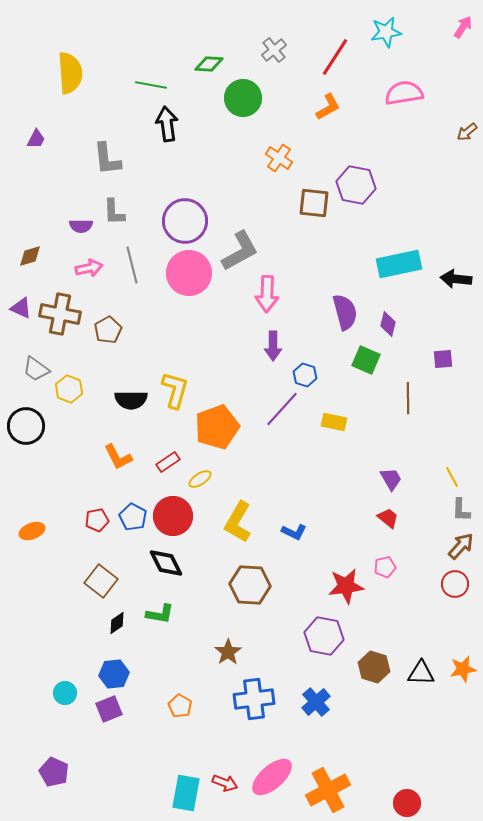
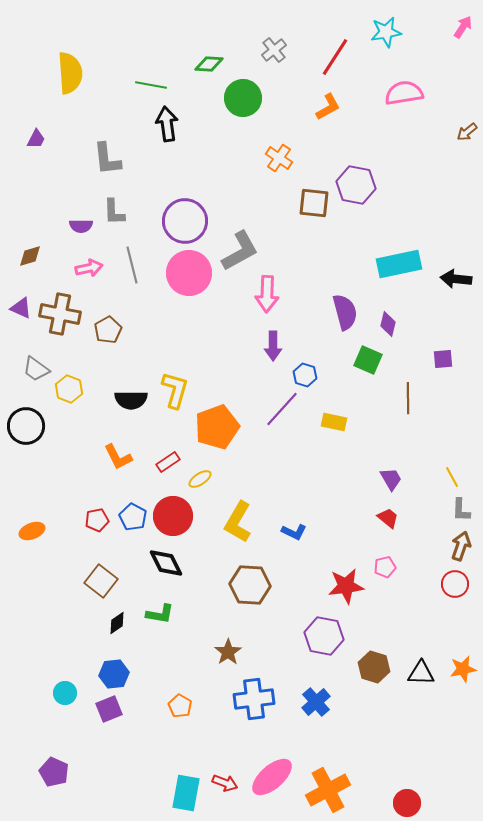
green square at (366, 360): moved 2 px right
brown arrow at (461, 546): rotated 24 degrees counterclockwise
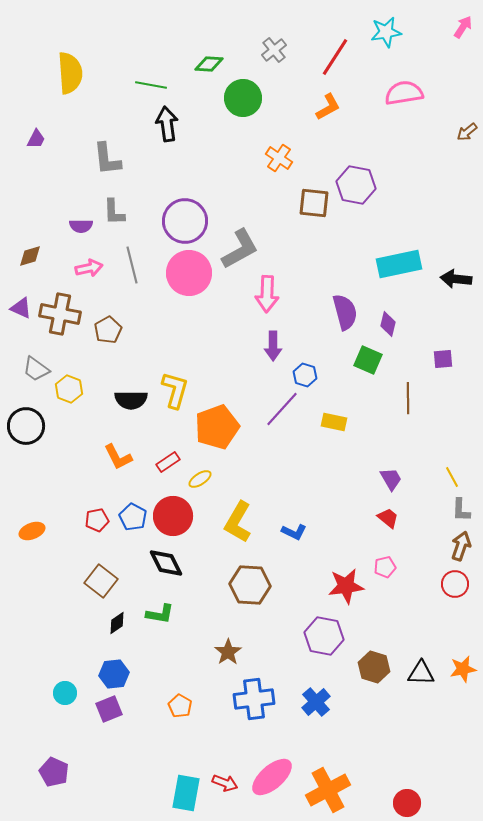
gray L-shape at (240, 251): moved 2 px up
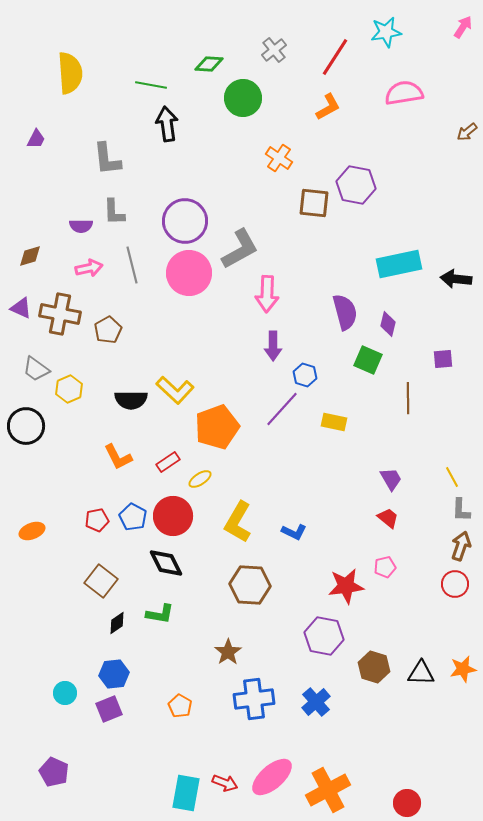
yellow hexagon at (69, 389): rotated 16 degrees clockwise
yellow L-shape at (175, 390): rotated 117 degrees clockwise
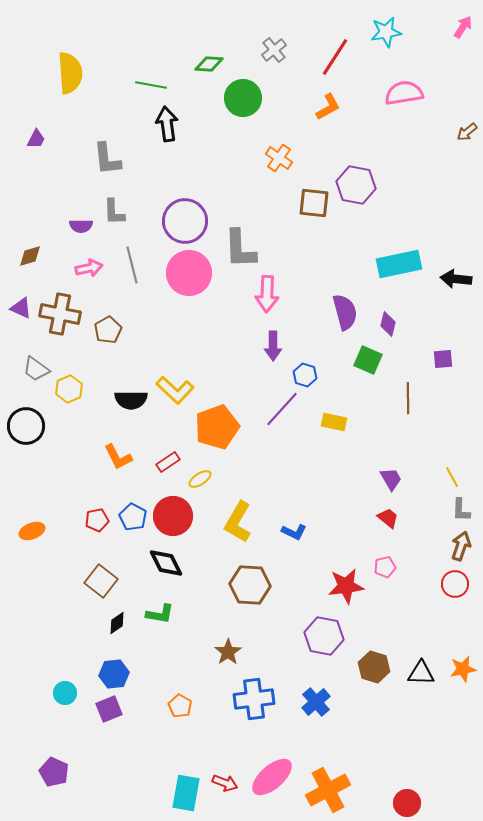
gray L-shape at (240, 249): rotated 117 degrees clockwise
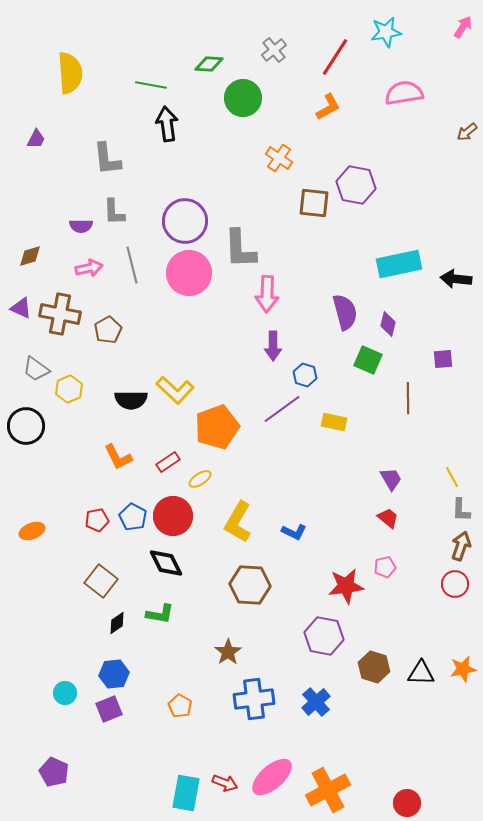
purple line at (282, 409): rotated 12 degrees clockwise
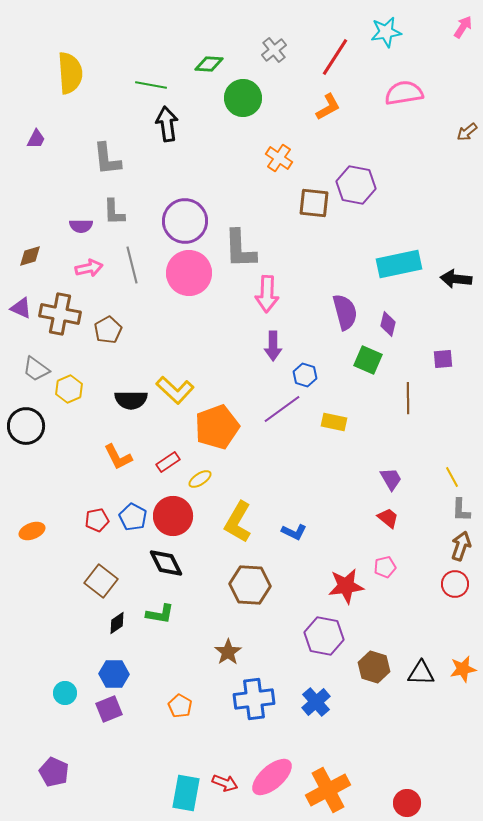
blue hexagon at (114, 674): rotated 8 degrees clockwise
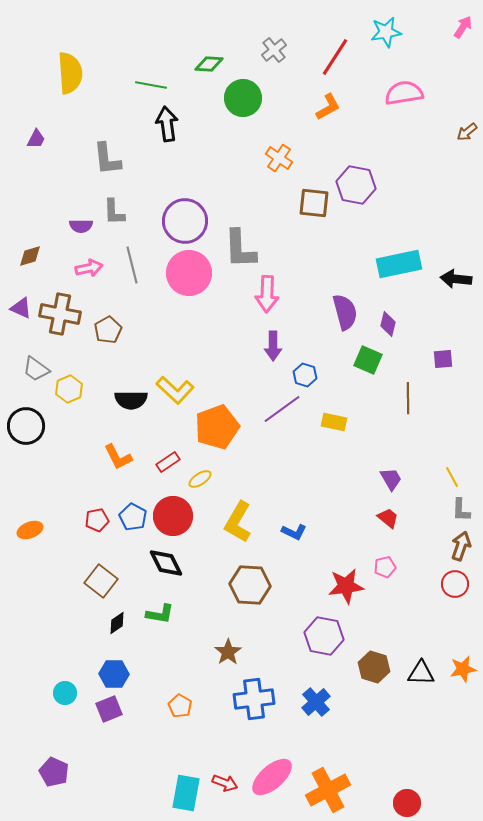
orange ellipse at (32, 531): moved 2 px left, 1 px up
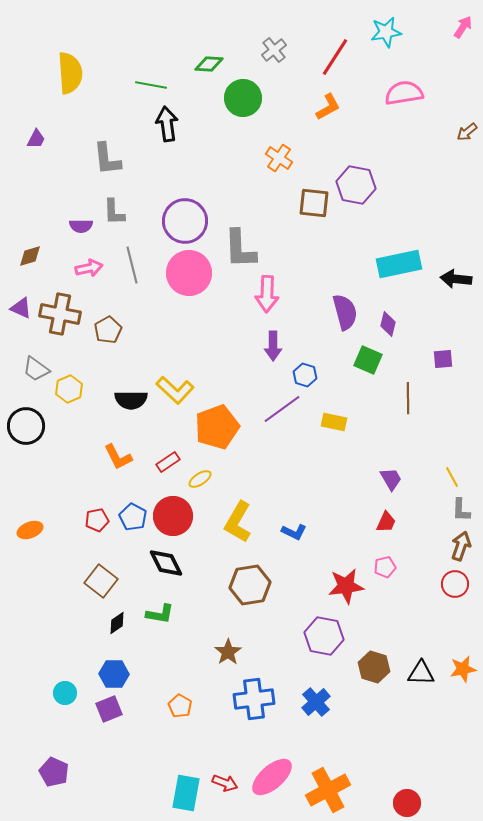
red trapezoid at (388, 518): moved 2 px left, 4 px down; rotated 75 degrees clockwise
brown hexagon at (250, 585): rotated 12 degrees counterclockwise
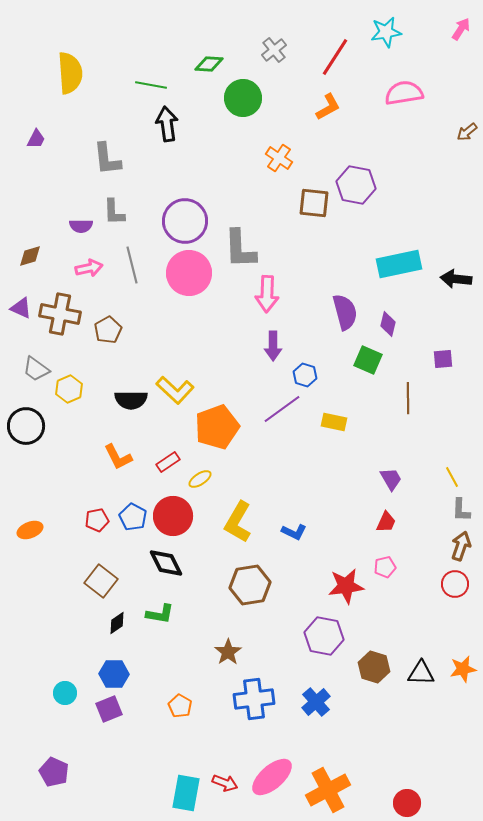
pink arrow at (463, 27): moved 2 px left, 2 px down
